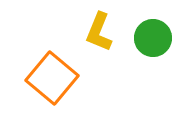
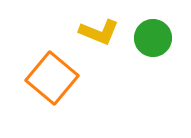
yellow L-shape: rotated 90 degrees counterclockwise
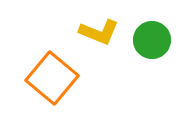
green circle: moved 1 px left, 2 px down
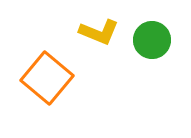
orange square: moved 5 px left
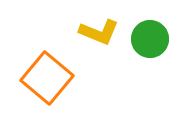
green circle: moved 2 px left, 1 px up
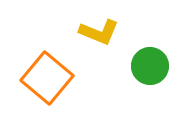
green circle: moved 27 px down
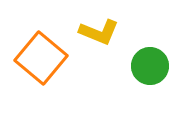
orange square: moved 6 px left, 20 px up
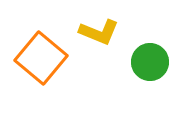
green circle: moved 4 px up
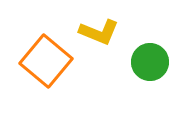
orange square: moved 5 px right, 3 px down
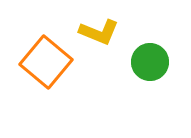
orange square: moved 1 px down
